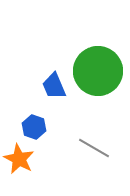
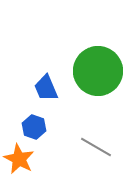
blue trapezoid: moved 8 px left, 2 px down
gray line: moved 2 px right, 1 px up
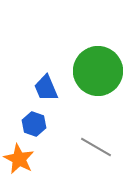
blue hexagon: moved 3 px up
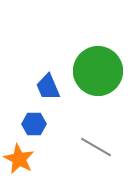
blue trapezoid: moved 2 px right, 1 px up
blue hexagon: rotated 20 degrees counterclockwise
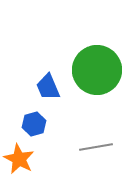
green circle: moved 1 px left, 1 px up
blue hexagon: rotated 15 degrees counterclockwise
gray line: rotated 40 degrees counterclockwise
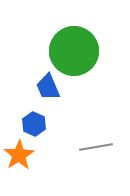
green circle: moved 23 px left, 19 px up
blue hexagon: rotated 20 degrees counterclockwise
orange star: moved 4 px up; rotated 12 degrees clockwise
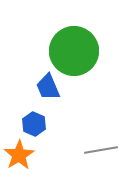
gray line: moved 5 px right, 3 px down
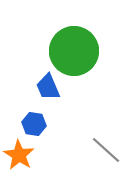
blue hexagon: rotated 15 degrees counterclockwise
gray line: moved 5 px right; rotated 52 degrees clockwise
orange star: rotated 8 degrees counterclockwise
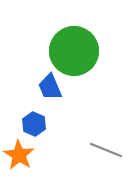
blue trapezoid: moved 2 px right
blue hexagon: rotated 15 degrees clockwise
gray line: rotated 20 degrees counterclockwise
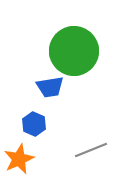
blue trapezoid: rotated 76 degrees counterclockwise
gray line: moved 15 px left; rotated 44 degrees counterclockwise
orange star: moved 4 px down; rotated 16 degrees clockwise
